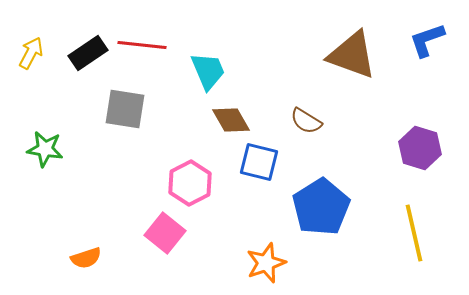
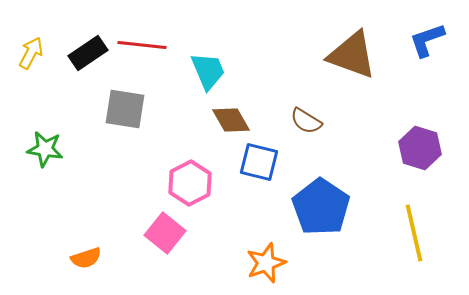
blue pentagon: rotated 6 degrees counterclockwise
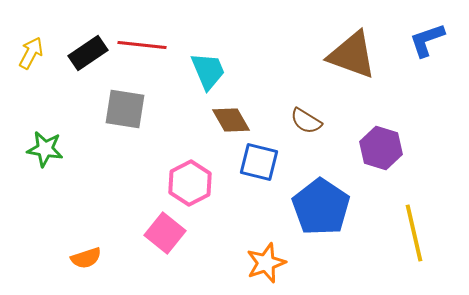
purple hexagon: moved 39 px left
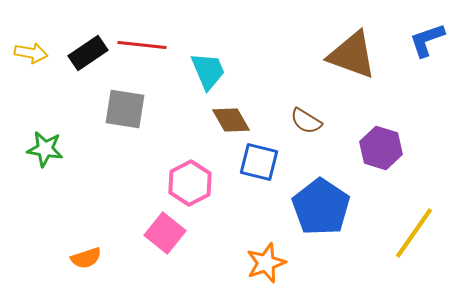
yellow arrow: rotated 72 degrees clockwise
yellow line: rotated 48 degrees clockwise
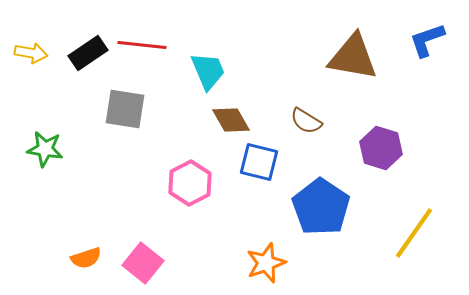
brown triangle: moved 1 px right, 2 px down; rotated 10 degrees counterclockwise
pink square: moved 22 px left, 30 px down
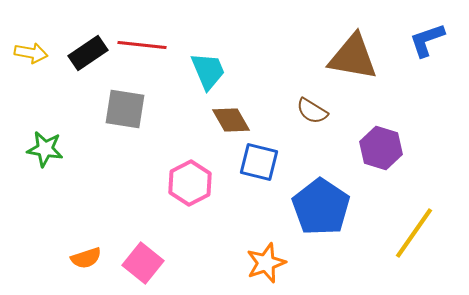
brown semicircle: moved 6 px right, 10 px up
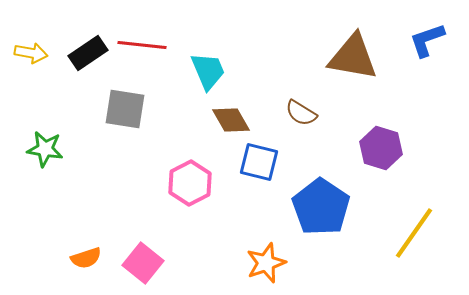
brown semicircle: moved 11 px left, 2 px down
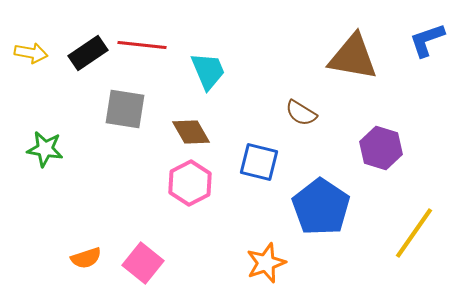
brown diamond: moved 40 px left, 12 px down
